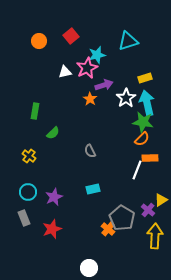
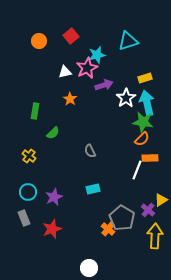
orange star: moved 20 px left
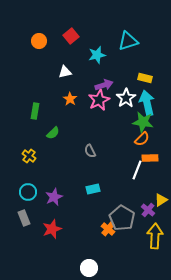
pink star: moved 12 px right, 32 px down
yellow rectangle: rotated 32 degrees clockwise
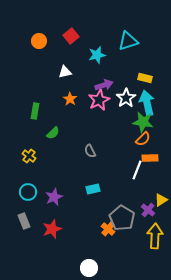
orange semicircle: moved 1 px right
gray rectangle: moved 3 px down
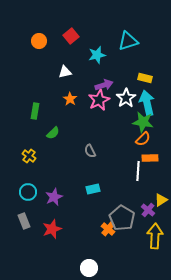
white line: moved 1 px right, 1 px down; rotated 18 degrees counterclockwise
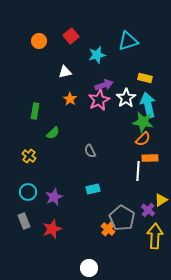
cyan arrow: moved 1 px right, 2 px down
